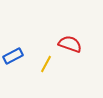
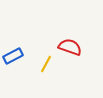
red semicircle: moved 3 px down
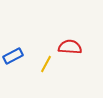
red semicircle: rotated 15 degrees counterclockwise
